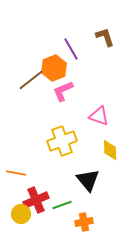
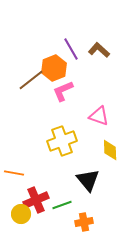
brown L-shape: moved 6 px left, 13 px down; rotated 30 degrees counterclockwise
orange line: moved 2 px left
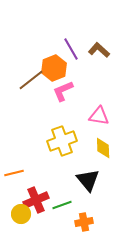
pink triangle: rotated 10 degrees counterclockwise
yellow diamond: moved 7 px left, 2 px up
orange line: rotated 24 degrees counterclockwise
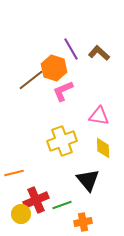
brown L-shape: moved 3 px down
orange hexagon: rotated 20 degrees counterclockwise
orange cross: moved 1 px left
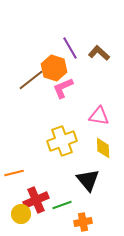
purple line: moved 1 px left, 1 px up
pink L-shape: moved 3 px up
